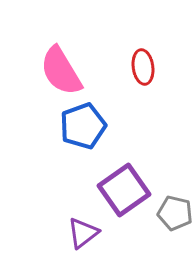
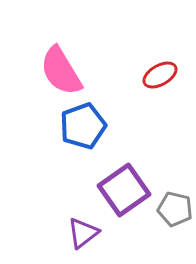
red ellipse: moved 17 px right, 8 px down; rotated 68 degrees clockwise
gray pentagon: moved 4 px up
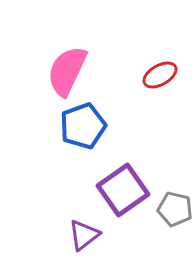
pink semicircle: moved 6 px right; rotated 56 degrees clockwise
purple square: moved 1 px left
purple triangle: moved 1 px right, 2 px down
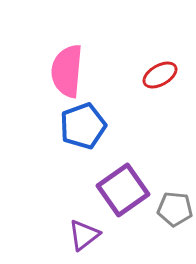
pink semicircle: rotated 20 degrees counterclockwise
gray pentagon: rotated 8 degrees counterclockwise
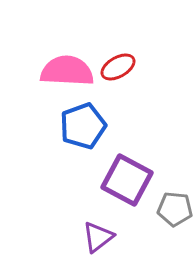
pink semicircle: rotated 88 degrees clockwise
red ellipse: moved 42 px left, 8 px up
purple square: moved 4 px right, 10 px up; rotated 27 degrees counterclockwise
purple triangle: moved 14 px right, 2 px down
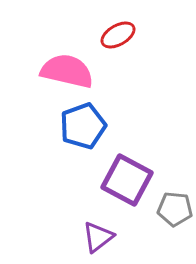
red ellipse: moved 32 px up
pink semicircle: rotated 10 degrees clockwise
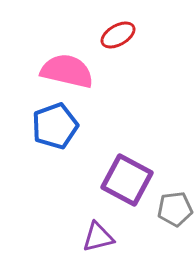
blue pentagon: moved 28 px left
gray pentagon: rotated 12 degrees counterclockwise
purple triangle: rotated 24 degrees clockwise
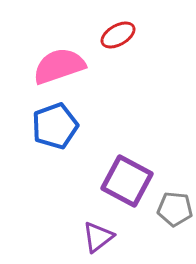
pink semicircle: moved 8 px left, 5 px up; rotated 32 degrees counterclockwise
purple square: moved 1 px down
gray pentagon: rotated 12 degrees clockwise
purple triangle: rotated 24 degrees counterclockwise
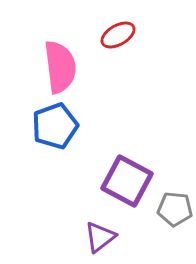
pink semicircle: moved 1 px right, 1 px down; rotated 102 degrees clockwise
purple triangle: moved 2 px right
